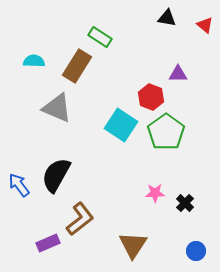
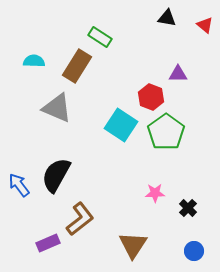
black cross: moved 3 px right, 5 px down
blue circle: moved 2 px left
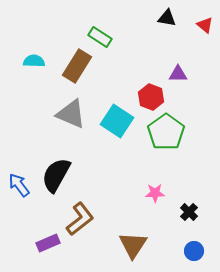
gray triangle: moved 14 px right, 6 px down
cyan square: moved 4 px left, 4 px up
black cross: moved 1 px right, 4 px down
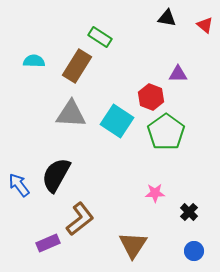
gray triangle: rotated 20 degrees counterclockwise
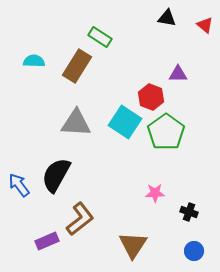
gray triangle: moved 5 px right, 9 px down
cyan square: moved 8 px right, 1 px down
black cross: rotated 24 degrees counterclockwise
purple rectangle: moved 1 px left, 2 px up
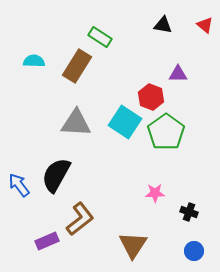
black triangle: moved 4 px left, 7 px down
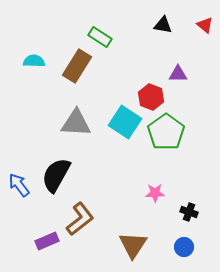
blue circle: moved 10 px left, 4 px up
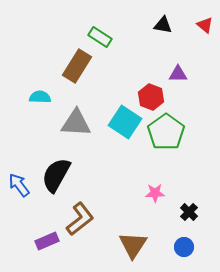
cyan semicircle: moved 6 px right, 36 px down
black cross: rotated 24 degrees clockwise
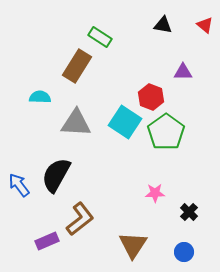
purple triangle: moved 5 px right, 2 px up
blue circle: moved 5 px down
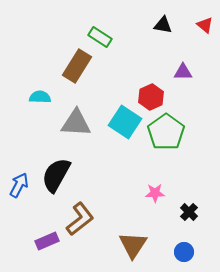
red hexagon: rotated 15 degrees clockwise
blue arrow: rotated 65 degrees clockwise
